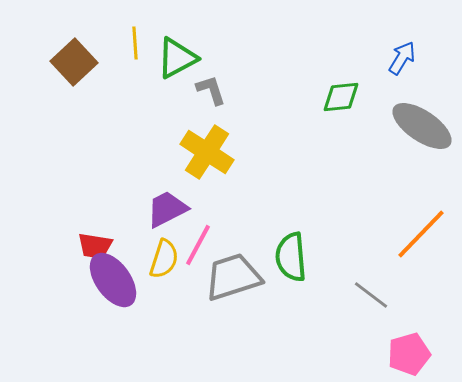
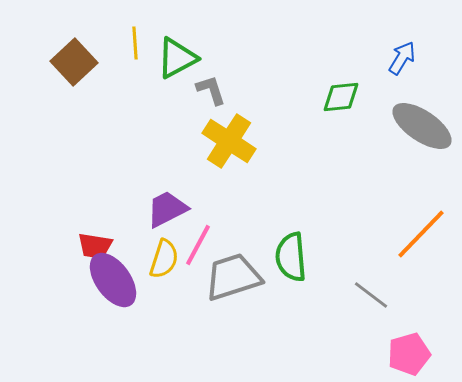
yellow cross: moved 22 px right, 11 px up
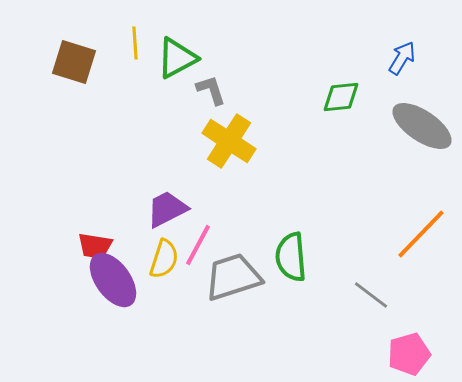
brown square: rotated 30 degrees counterclockwise
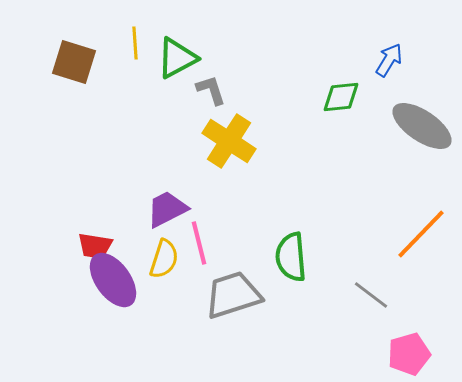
blue arrow: moved 13 px left, 2 px down
pink line: moved 1 px right, 2 px up; rotated 42 degrees counterclockwise
gray trapezoid: moved 18 px down
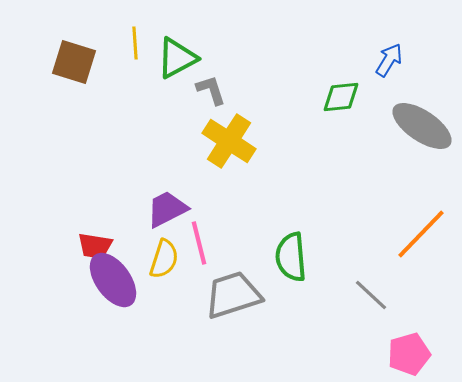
gray line: rotated 6 degrees clockwise
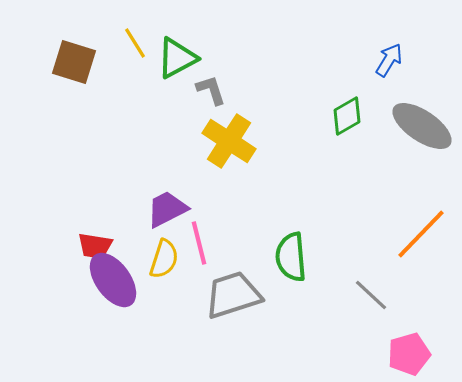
yellow line: rotated 28 degrees counterclockwise
green diamond: moved 6 px right, 19 px down; rotated 24 degrees counterclockwise
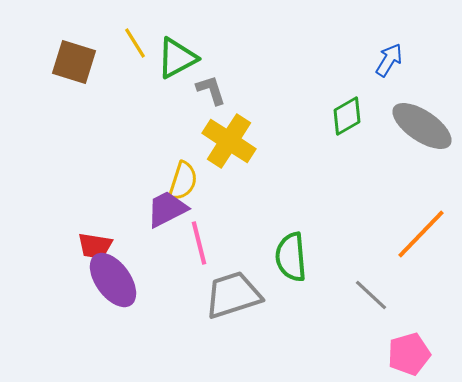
yellow semicircle: moved 19 px right, 78 px up
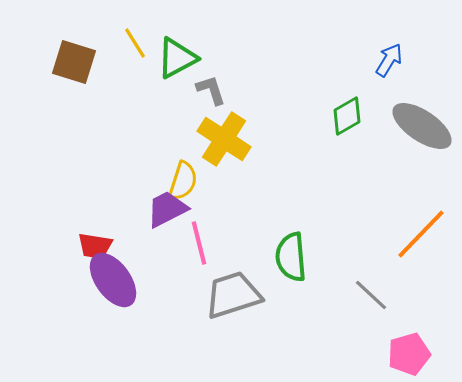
yellow cross: moved 5 px left, 2 px up
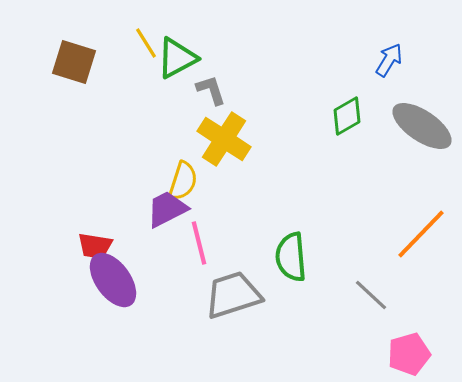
yellow line: moved 11 px right
